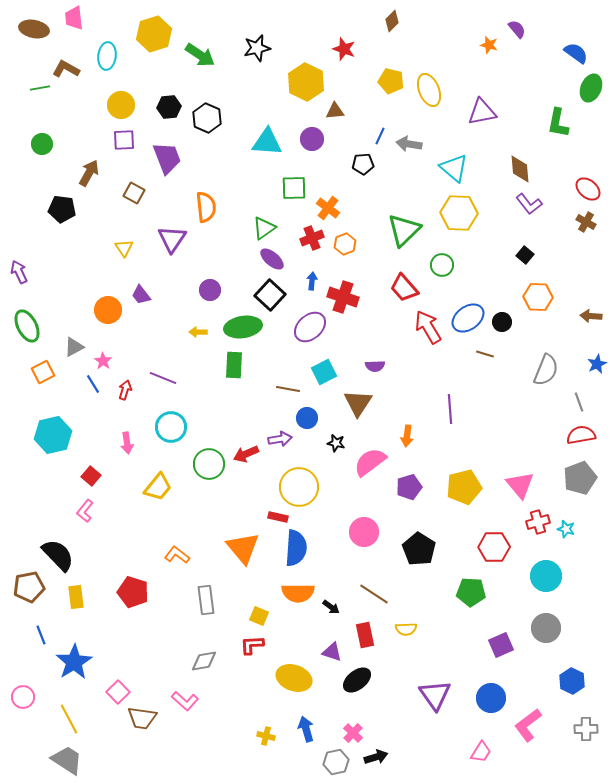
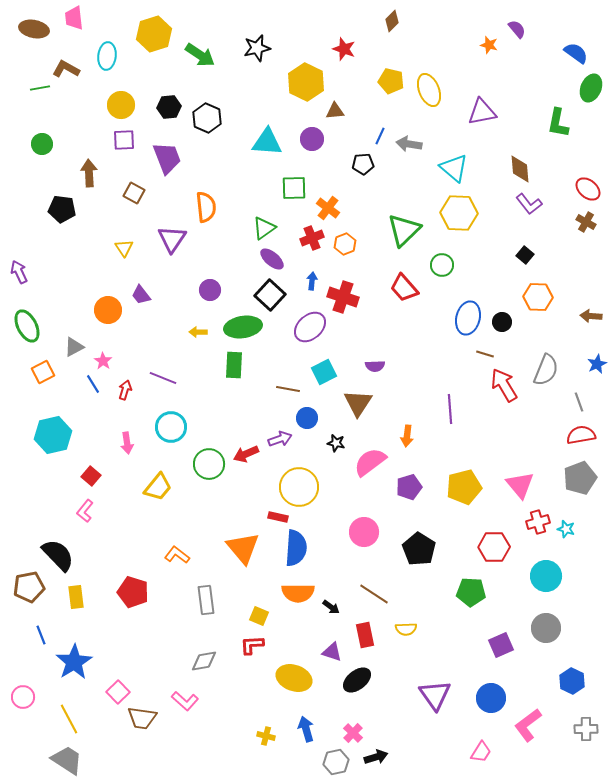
brown arrow at (89, 173): rotated 32 degrees counterclockwise
blue ellipse at (468, 318): rotated 40 degrees counterclockwise
red arrow at (428, 327): moved 76 px right, 58 px down
purple arrow at (280, 439): rotated 10 degrees counterclockwise
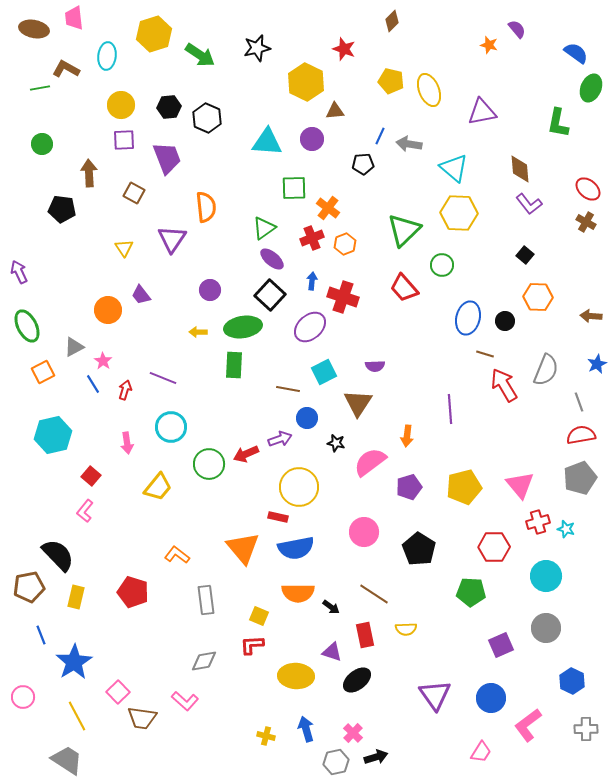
black circle at (502, 322): moved 3 px right, 1 px up
blue semicircle at (296, 548): rotated 75 degrees clockwise
yellow rectangle at (76, 597): rotated 20 degrees clockwise
yellow ellipse at (294, 678): moved 2 px right, 2 px up; rotated 16 degrees counterclockwise
yellow line at (69, 719): moved 8 px right, 3 px up
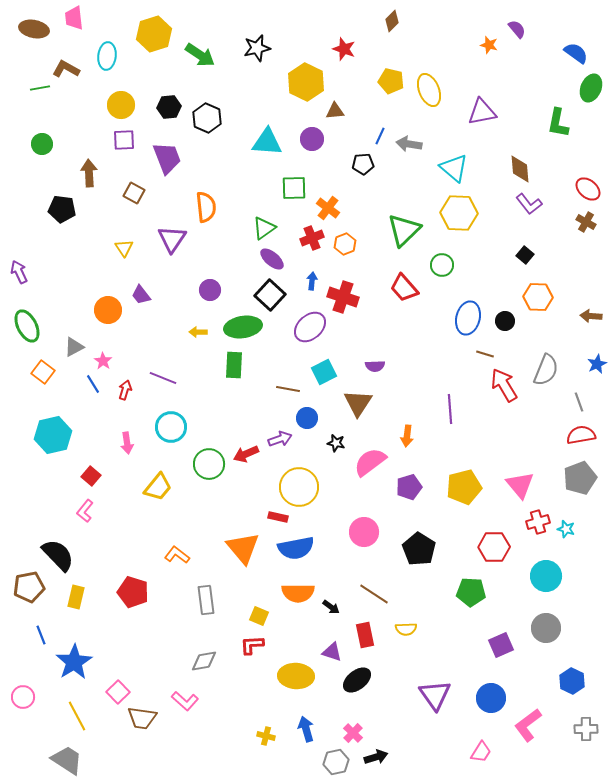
orange square at (43, 372): rotated 25 degrees counterclockwise
